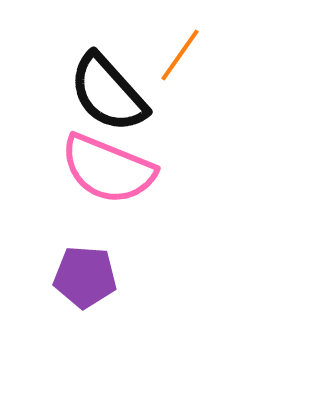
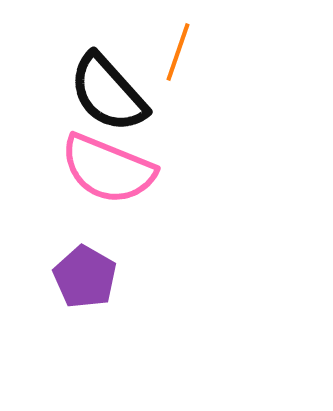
orange line: moved 2 px left, 3 px up; rotated 16 degrees counterclockwise
purple pentagon: rotated 26 degrees clockwise
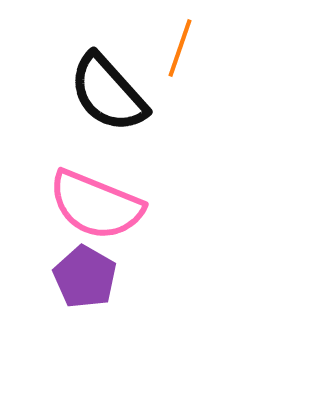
orange line: moved 2 px right, 4 px up
pink semicircle: moved 12 px left, 36 px down
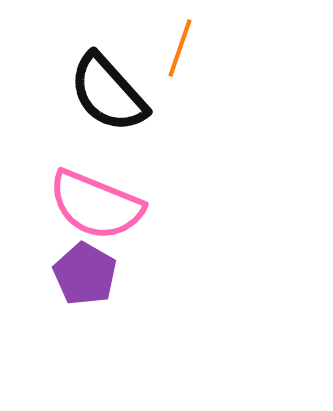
purple pentagon: moved 3 px up
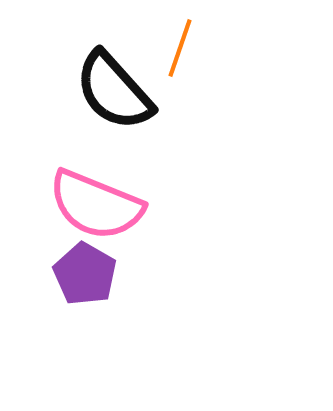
black semicircle: moved 6 px right, 2 px up
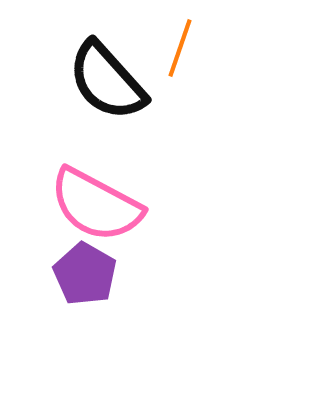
black semicircle: moved 7 px left, 10 px up
pink semicircle: rotated 6 degrees clockwise
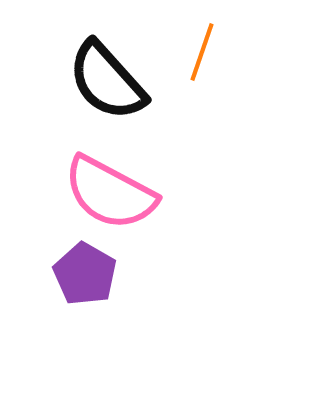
orange line: moved 22 px right, 4 px down
pink semicircle: moved 14 px right, 12 px up
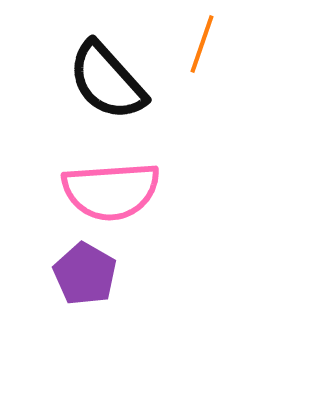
orange line: moved 8 px up
pink semicircle: moved 1 px right, 2 px up; rotated 32 degrees counterclockwise
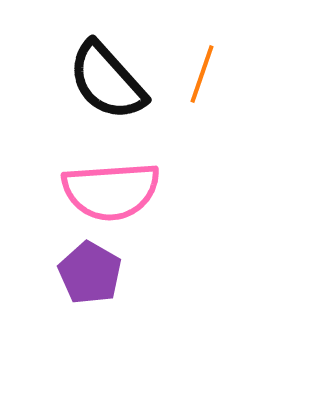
orange line: moved 30 px down
purple pentagon: moved 5 px right, 1 px up
